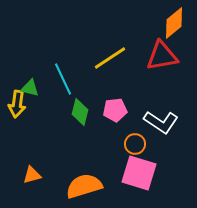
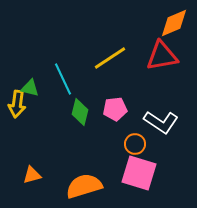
orange diamond: rotated 16 degrees clockwise
pink pentagon: moved 1 px up
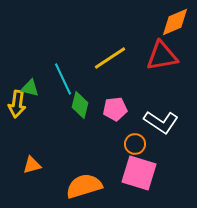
orange diamond: moved 1 px right, 1 px up
green diamond: moved 7 px up
orange triangle: moved 10 px up
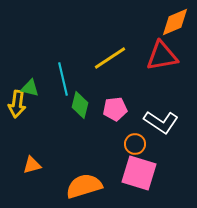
cyan line: rotated 12 degrees clockwise
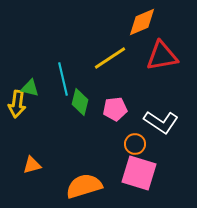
orange diamond: moved 33 px left
green diamond: moved 3 px up
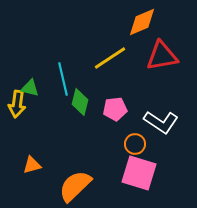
orange semicircle: moved 9 px left; rotated 27 degrees counterclockwise
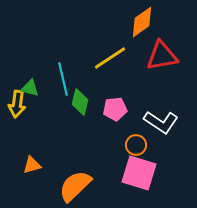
orange diamond: rotated 12 degrees counterclockwise
orange circle: moved 1 px right, 1 px down
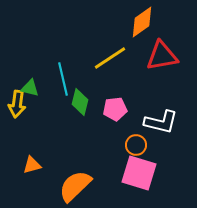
white L-shape: rotated 20 degrees counterclockwise
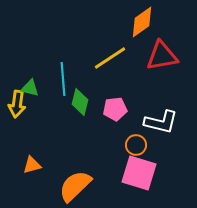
cyan line: rotated 8 degrees clockwise
